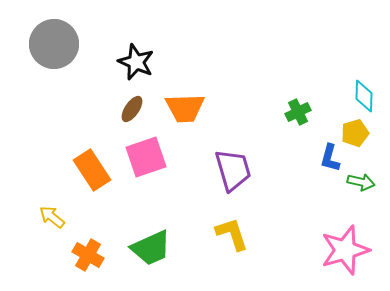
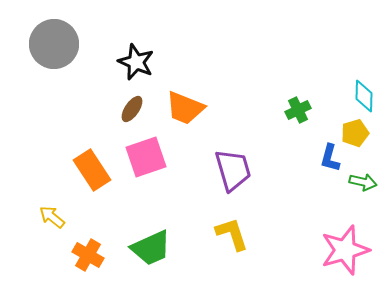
orange trapezoid: rotated 24 degrees clockwise
green cross: moved 2 px up
green arrow: moved 2 px right
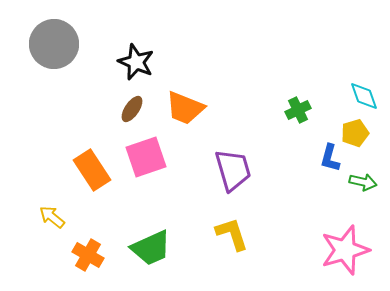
cyan diamond: rotated 20 degrees counterclockwise
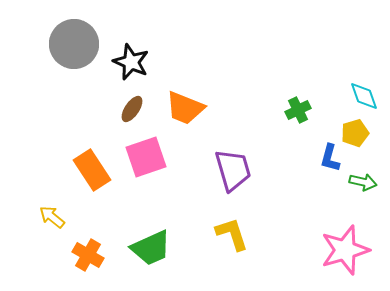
gray circle: moved 20 px right
black star: moved 5 px left
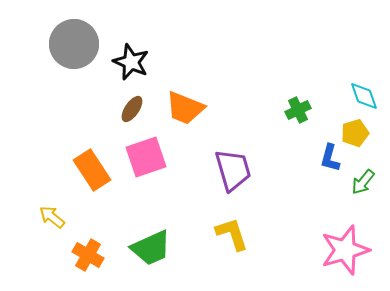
green arrow: rotated 116 degrees clockwise
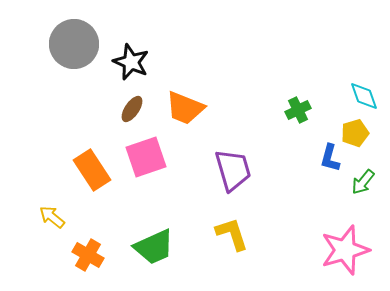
green trapezoid: moved 3 px right, 1 px up
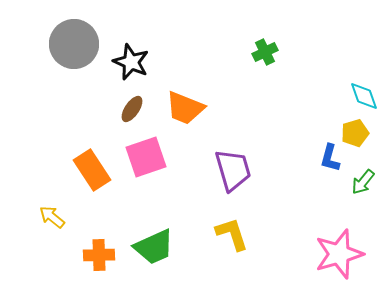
green cross: moved 33 px left, 58 px up
pink star: moved 6 px left, 4 px down
orange cross: moved 11 px right; rotated 32 degrees counterclockwise
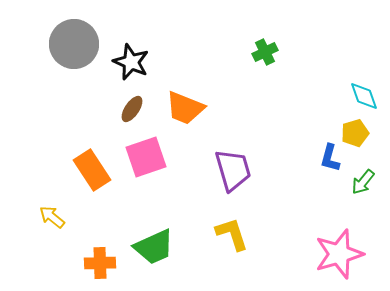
orange cross: moved 1 px right, 8 px down
